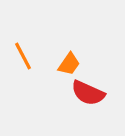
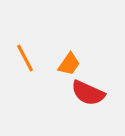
orange line: moved 2 px right, 2 px down
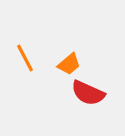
orange trapezoid: rotated 15 degrees clockwise
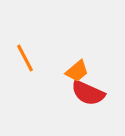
orange trapezoid: moved 8 px right, 7 px down
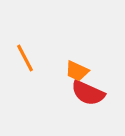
orange trapezoid: rotated 65 degrees clockwise
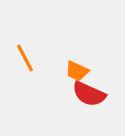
red semicircle: moved 1 px right, 1 px down
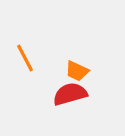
red semicircle: moved 19 px left; rotated 140 degrees clockwise
